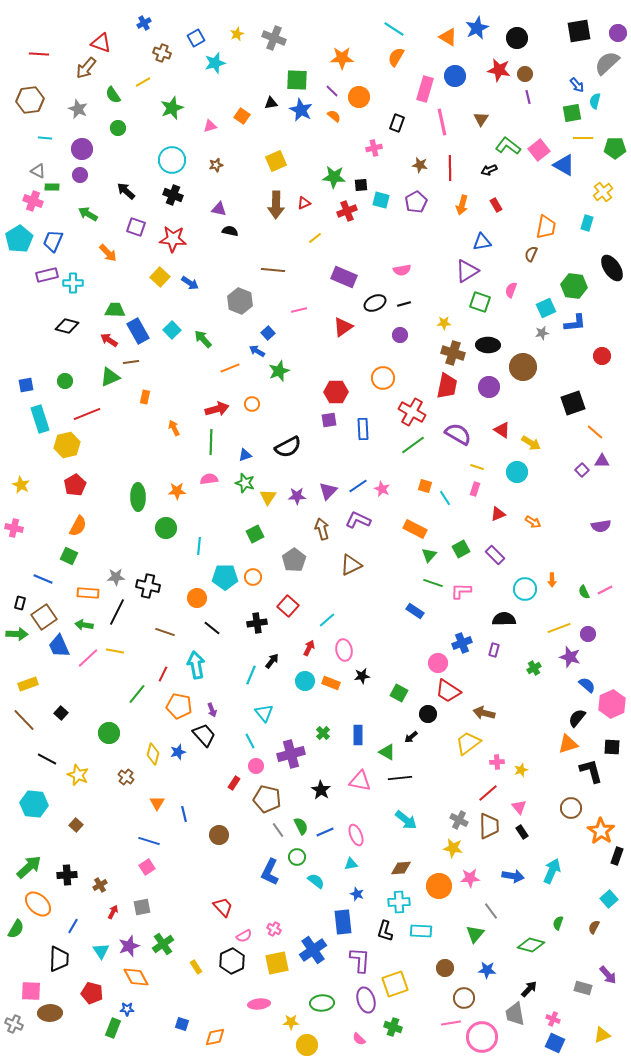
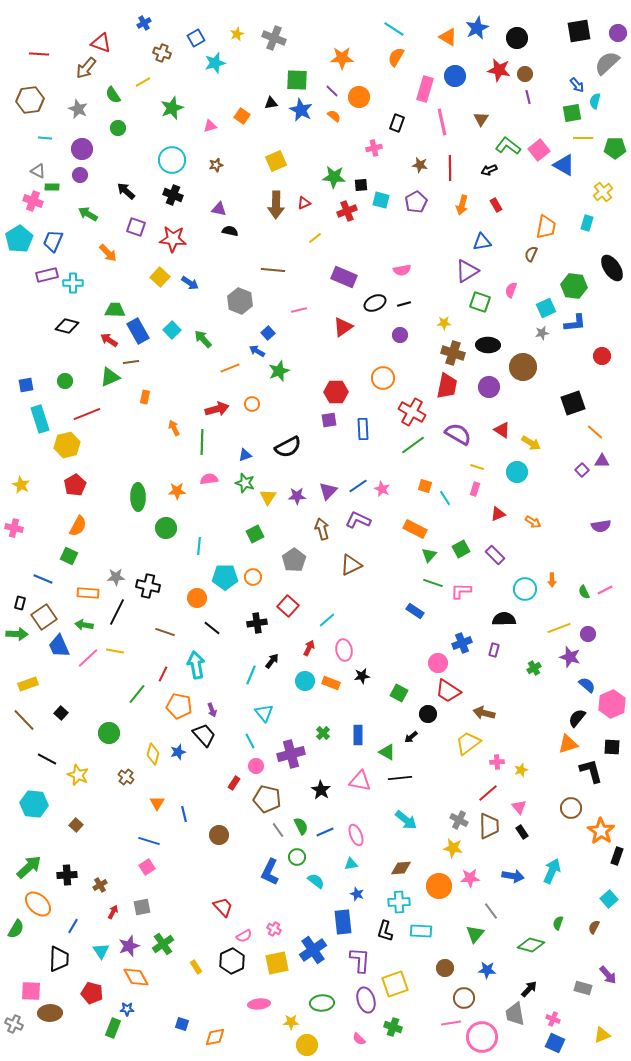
green line at (211, 442): moved 9 px left
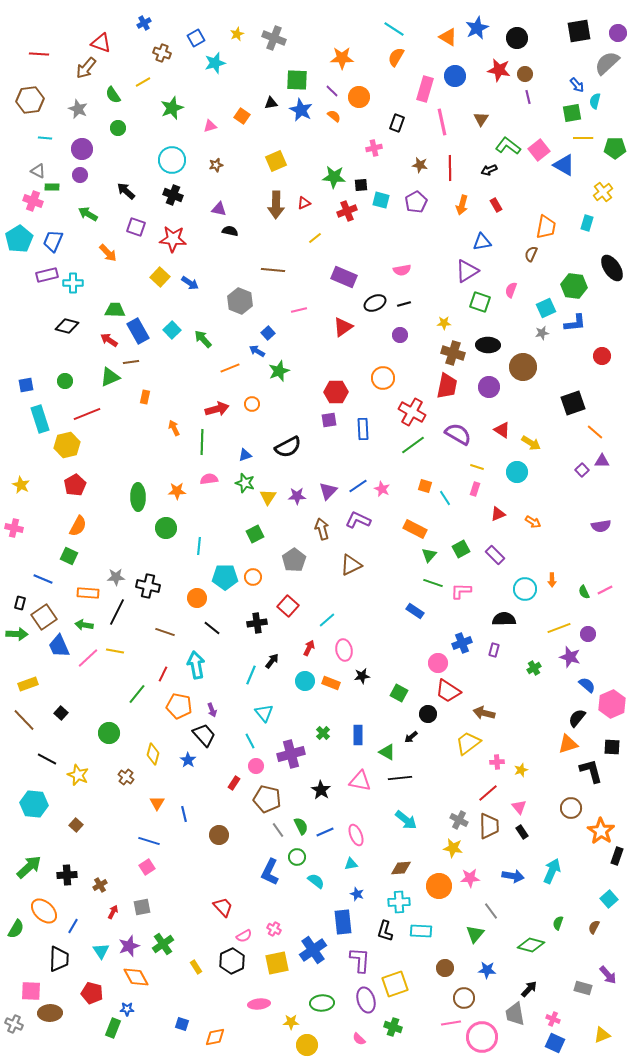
blue star at (178, 752): moved 10 px right, 8 px down; rotated 21 degrees counterclockwise
orange ellipse at (38, 904): moved 6 px right, 7 px down
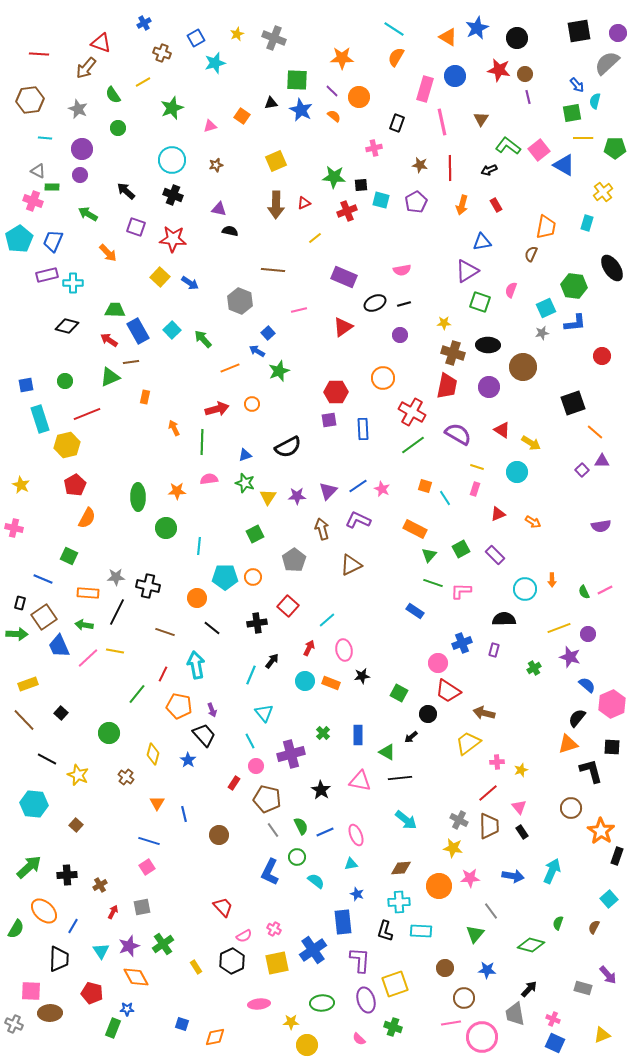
orange semicircle at (78, 526): moved 9 px right, 8 px up
gray line at (278, 830): moved 5 px left
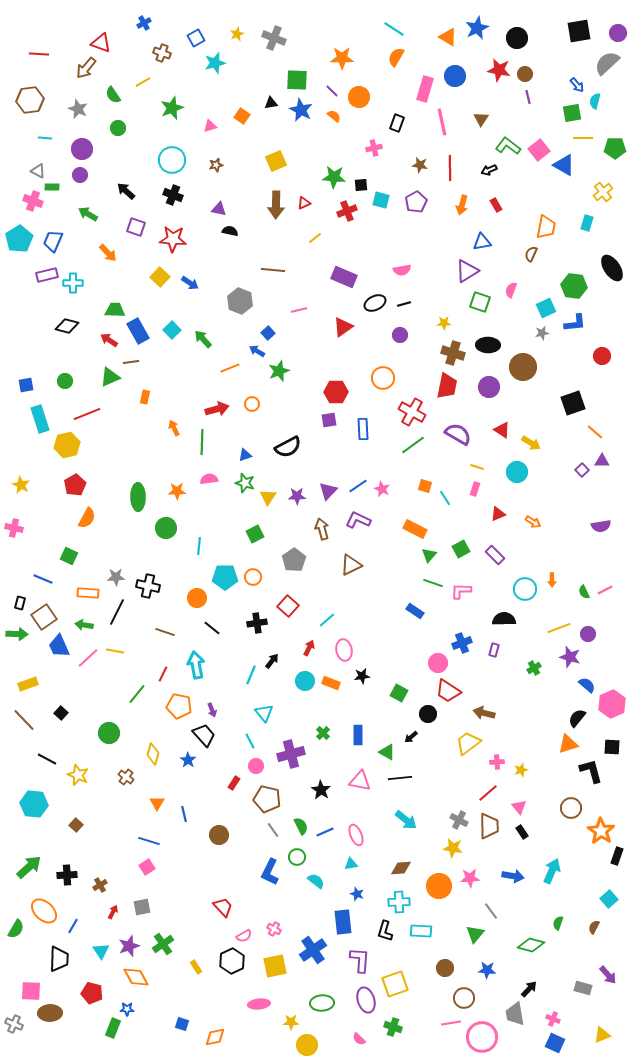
yellow square at (277, 963): moved 2 px left, 3 px down
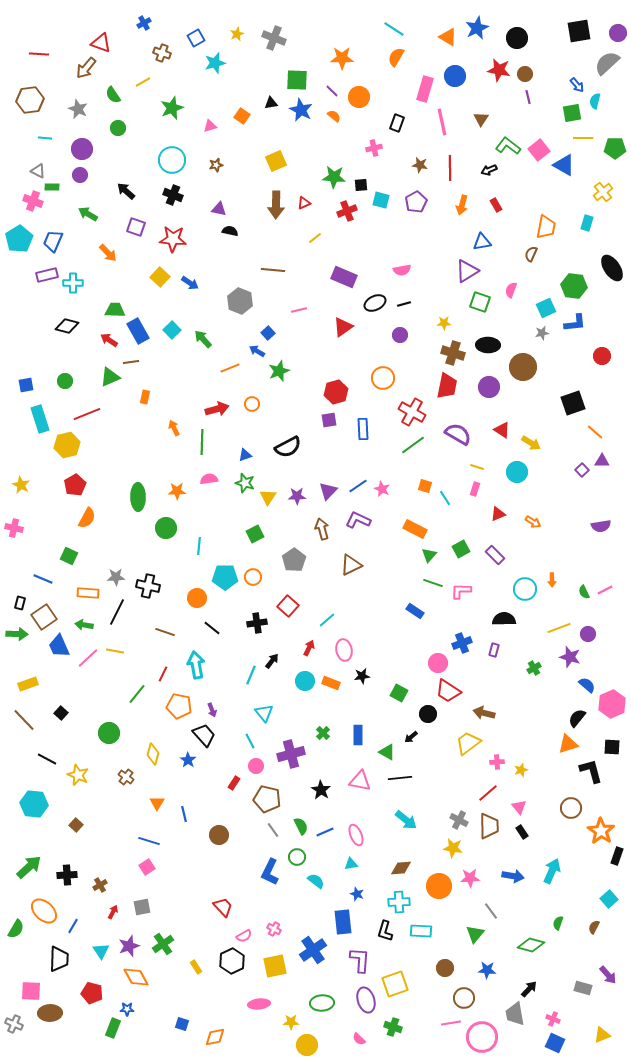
red hexagon at (336, 392): rotated 15 degrees counterclockwise
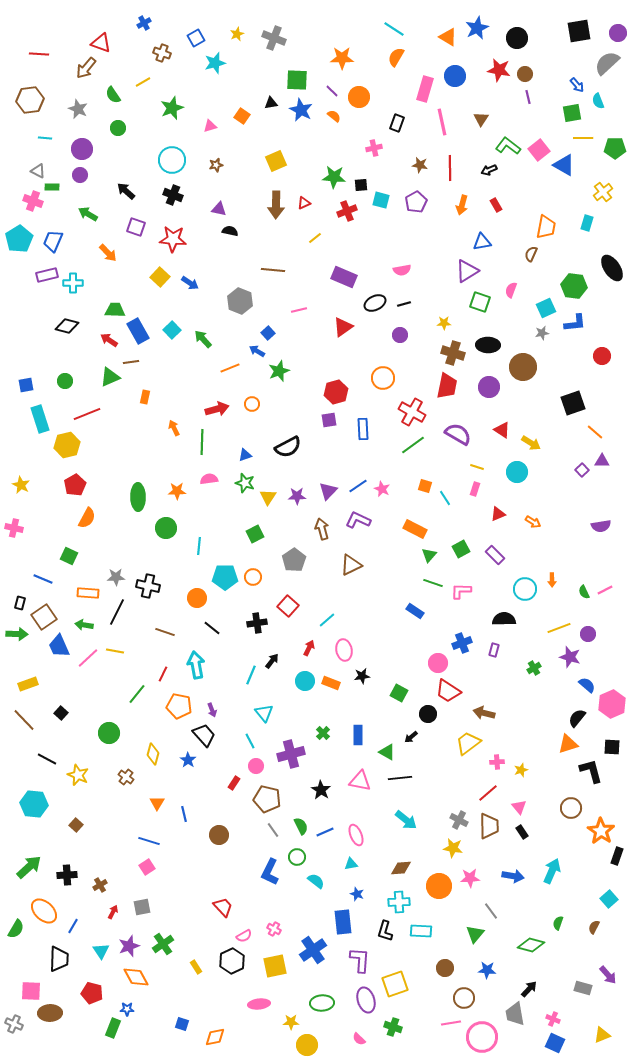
cyan semicircle at (595, 101): moved 3 px right; rotated 35 degrees counterclockwise
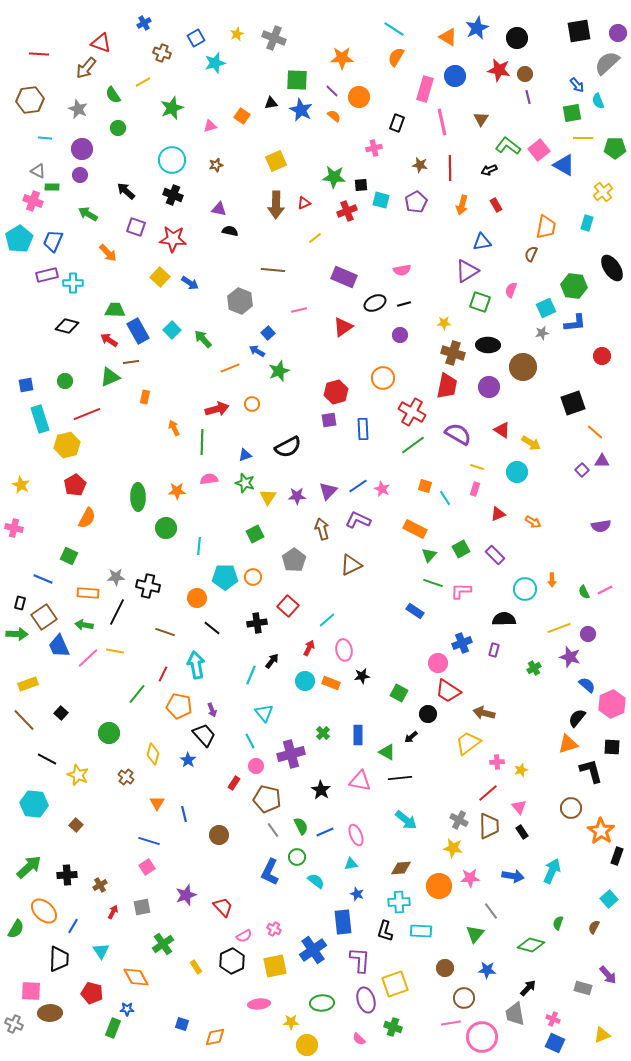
purple star at (129, 946): moved 57 px right, 51 px up
black arrow at (529, 989): moved 1 px left, 1 px up
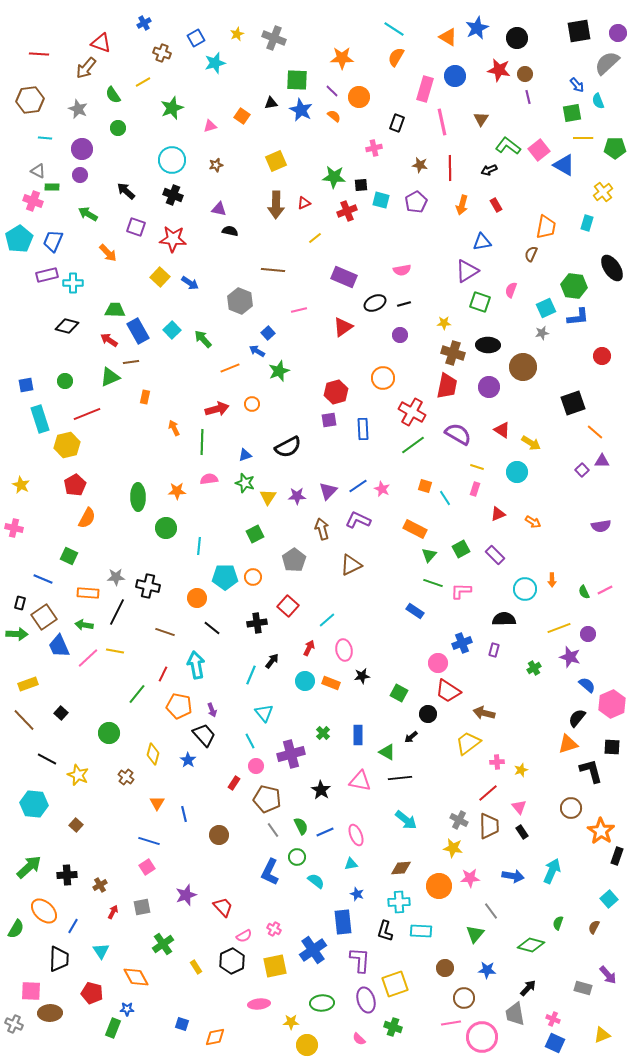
blue L-shape at (575, 323): moved 3 px right, 6 px up
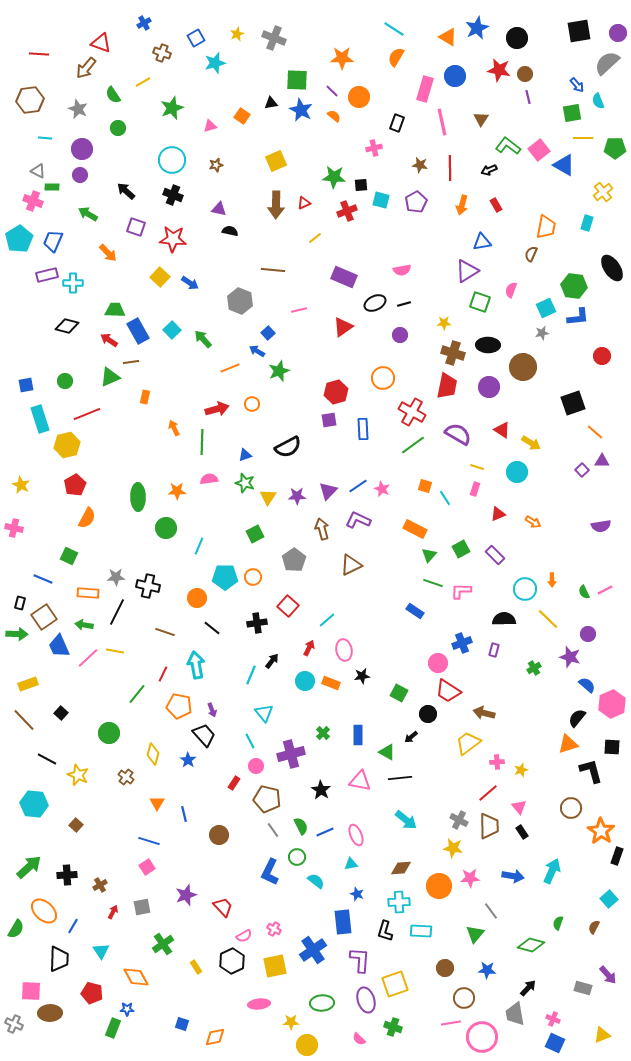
cyan line at (199, 546): rotated 18 degrees clockwise
yellow line at (559, 628): moved 11 px left, 9 px up; rotated 65 degrees clockwise
